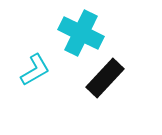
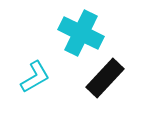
cyan L-shape: moved 7 px down
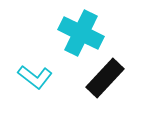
cyan L-shape: rotated 68 degrees clockwise
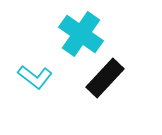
cyan cross: moved 1 px down; rotated 9 degrees clockwise
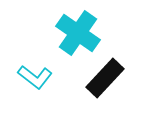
cyan cross: moved 3 px left, 1 px up
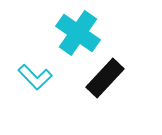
cyan L-shape: rotated 8 degrees clockwise
